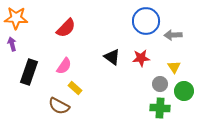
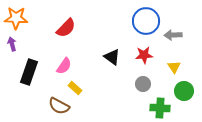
red star: moved 3 px right, 3 px up
gray circle: moved 17 px left
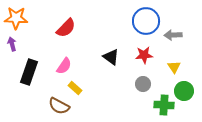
black triangle: moved 1 px left
green cross: moved 4 px right, 3 px up
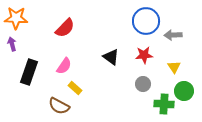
red semicircle: moved 1 px left
green cross: moved 1 px up
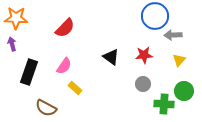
blue circle: moved 9 px right, 5 px up
yellow triangle: moved 5 px right, 7 px up; rotated 16 degrees clockwise
brown semicircle: moved 13 px left, 2 px down
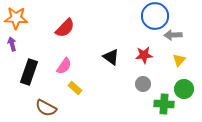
green circle: moved 2 px up
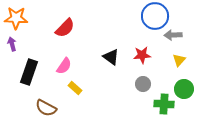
red star: moved 2 px left
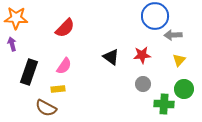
yellow rectangle: moved 17 px left, 1 px down; rotated 48 degrees counterclockwise
